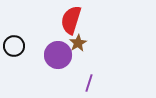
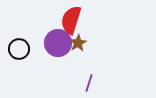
black circle: moved 5 px right, 3 px down
purple circle: moved 12 px up
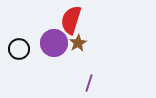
purple circle: moved 4 px left
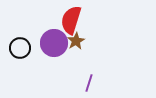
brown star: moved 2 px left, 2 px up
black circle: moved 1 px right, 1 px up
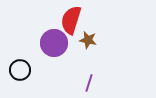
brown star: moved 12 px right, 1 px up; rotated 30 degrees counterclockwise
black circle: moved 22 px down
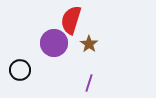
brown star: moved 1 px right, 4 px down; rotated 24 degrees clockwise
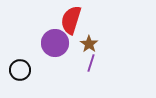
purple circle: moved 1 px right
purple line: moved 2 px right, 20 px up
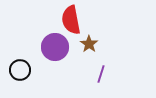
red semicircle: rotated 28 degrees counterclockwise
purple circle: moved 4 px down
purple line: moved 10 px right, 11 px down
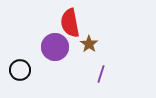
red semicircle: moved 1 px left, 3 px down
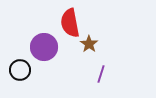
purple circle: moved 11 px left
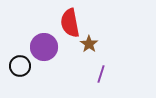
black circle: moved 4 px up
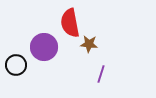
brown star: rotated 30 degrees counterclockwise
black circle: moved 4 px left, 1 px up
